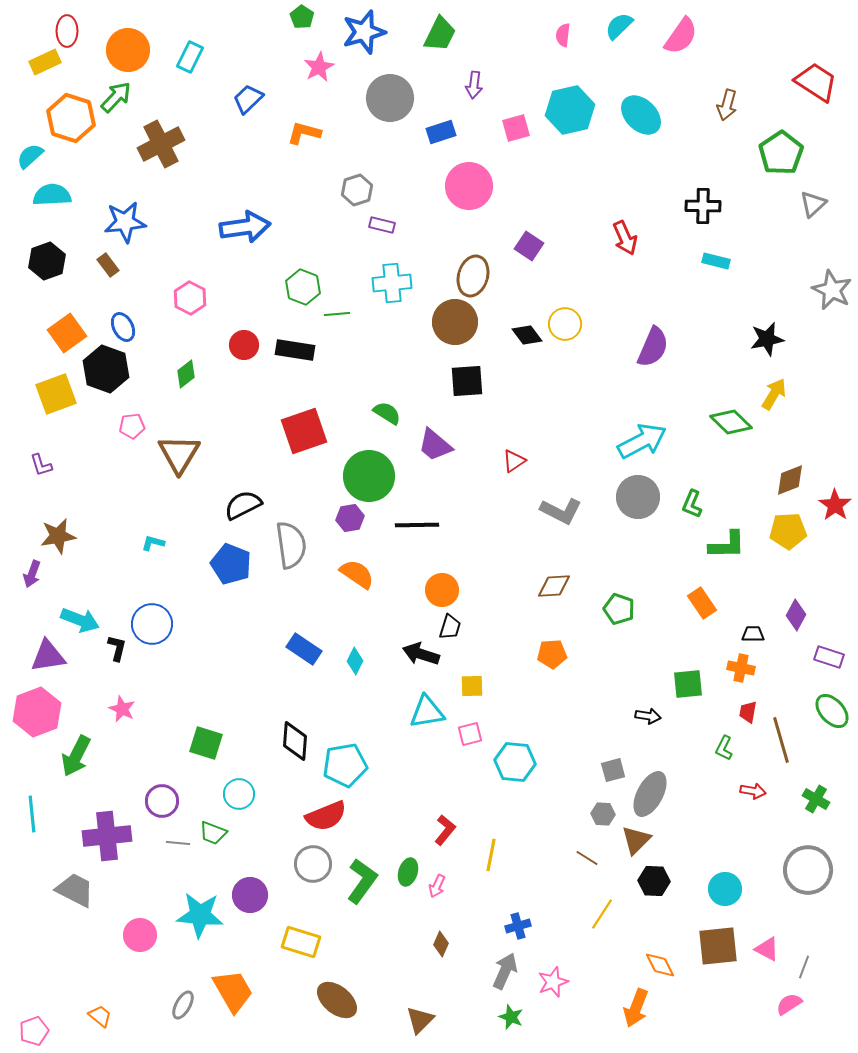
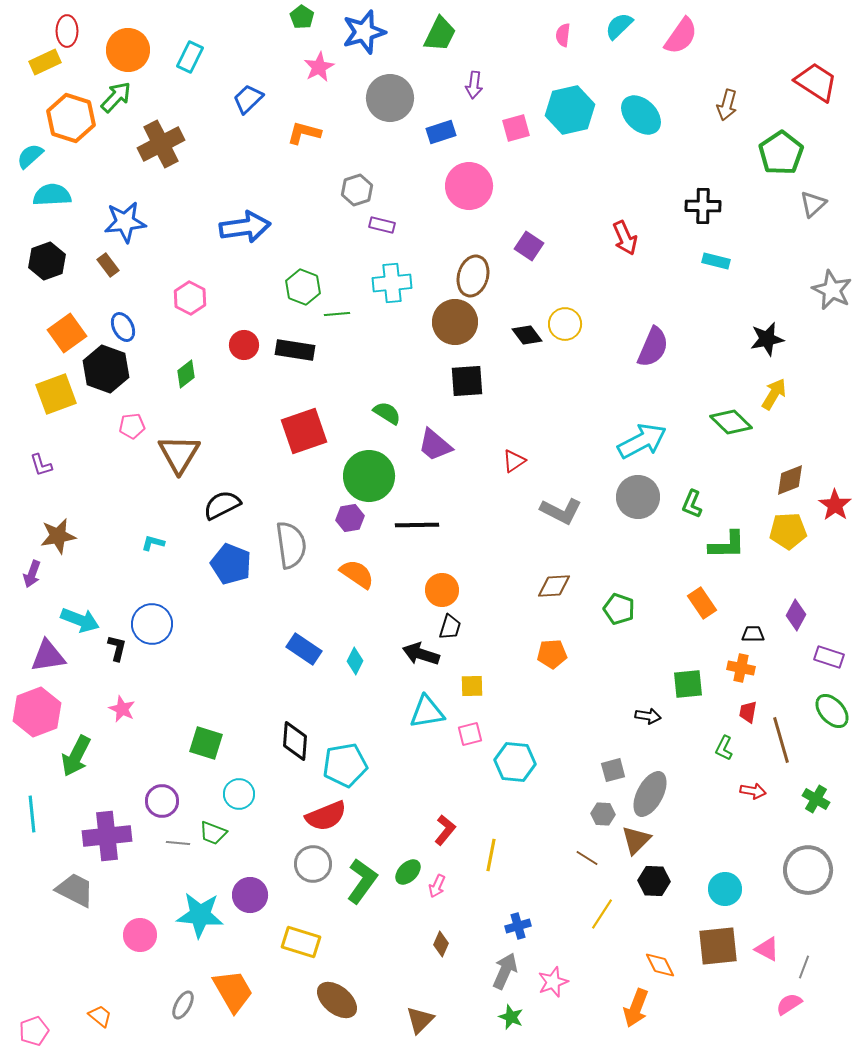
black semicircle at (243, 505): moved 21 px left
green ellipse at (408, 872): rotated 28 degrees clockwise
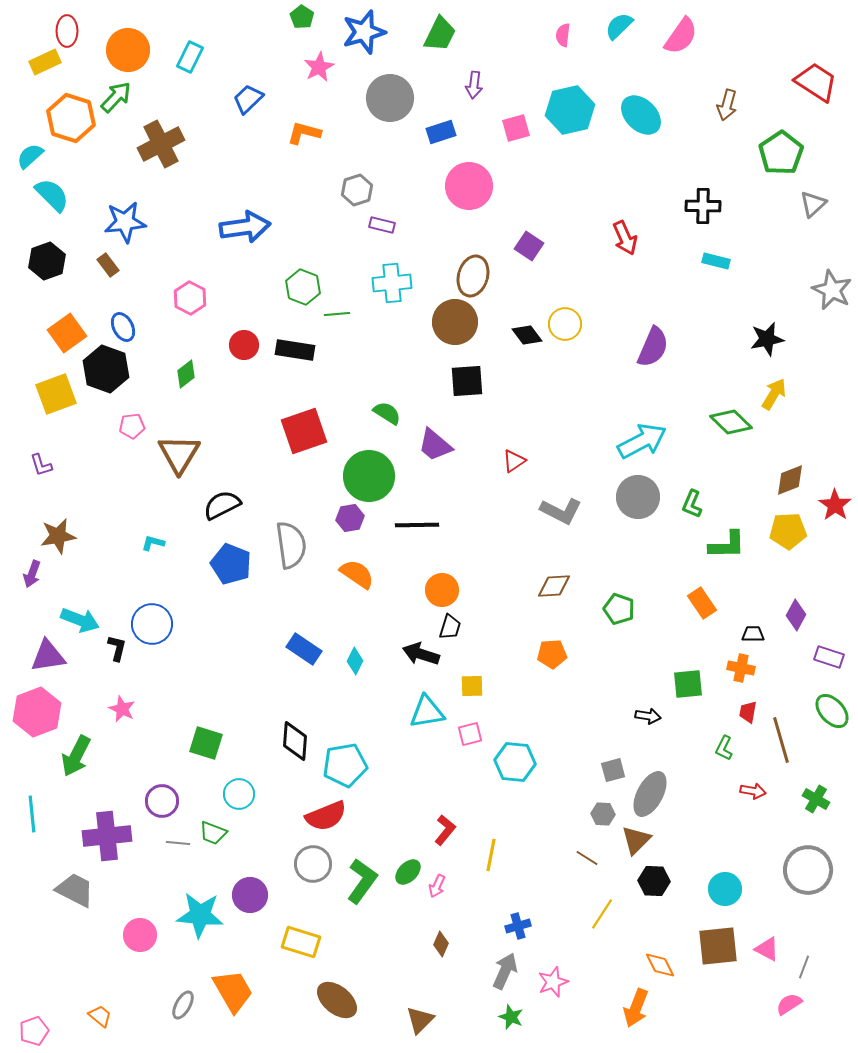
cyan semicircle at (52, 195): rotated 48 degrees clockwise
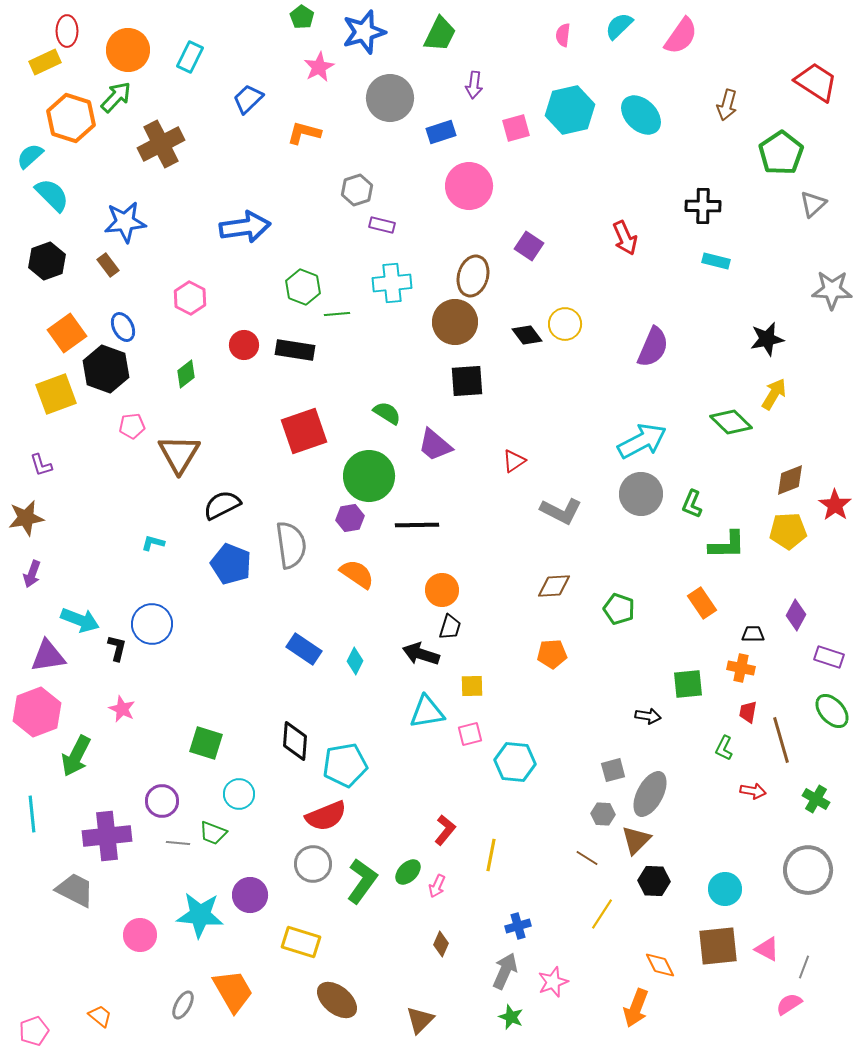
gray star at (832, 290): rotated 24 degrees counterclockwise
gray circle at (638, 497): moved 3 px right, 3 px up
brown star at (58, 536): moved 32 px left, 18 px up
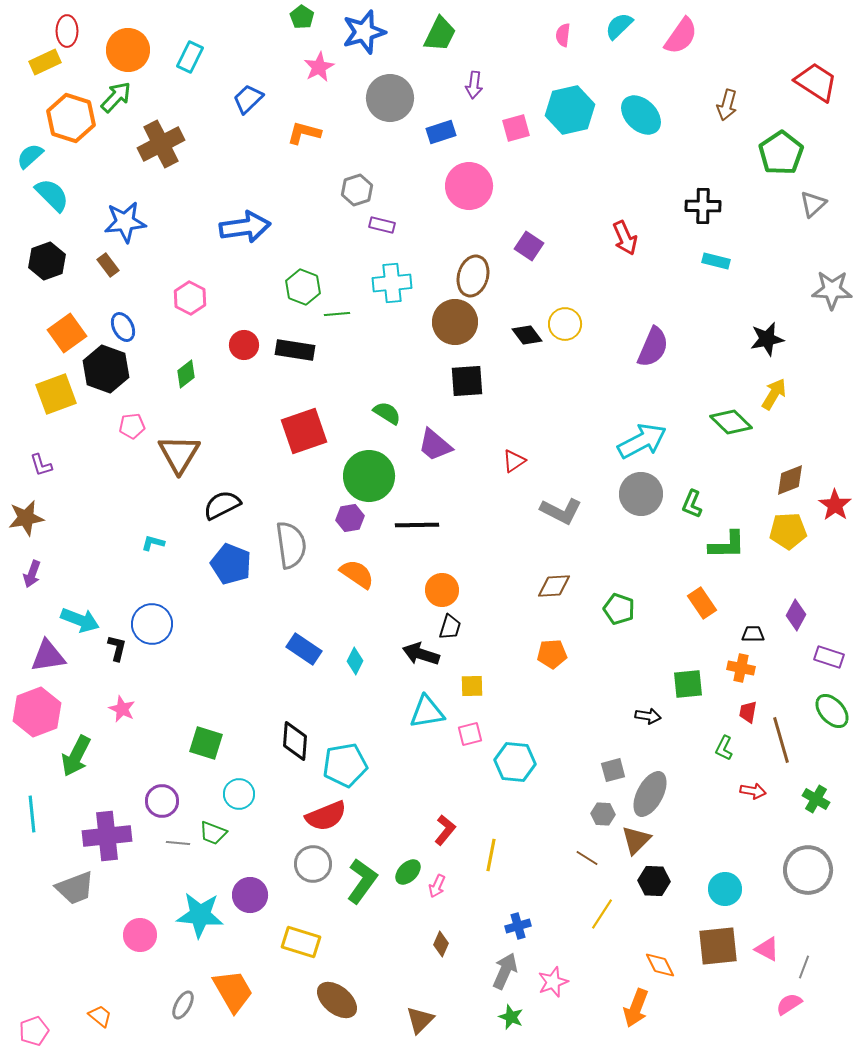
gray trapezoid at (75, 890): moved 2 px up; rotated 132 degrees clockwise
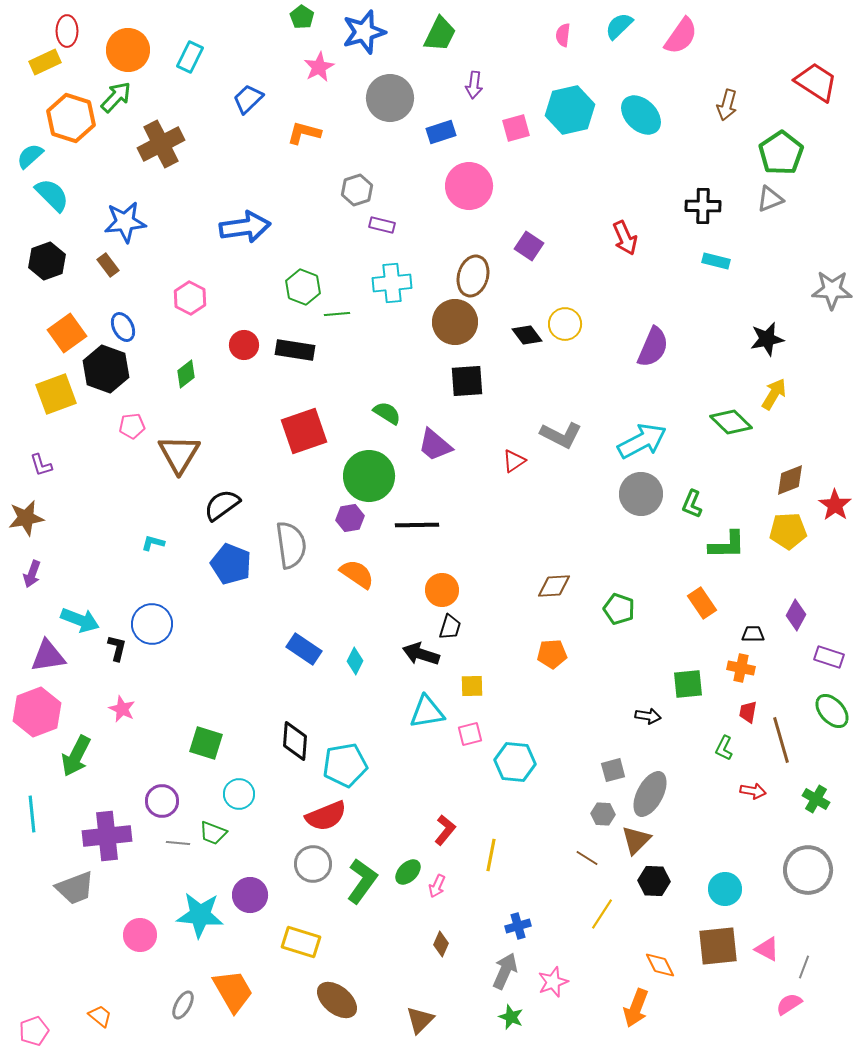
gray triangle at (813, 204): moved 43 px left, 5 px up; rotated 20 degrees clockwise
black semicircle at (222, 505): rotated 9 degrees counterclockwise
gray L-shape at (561, 511): moved 76 px up
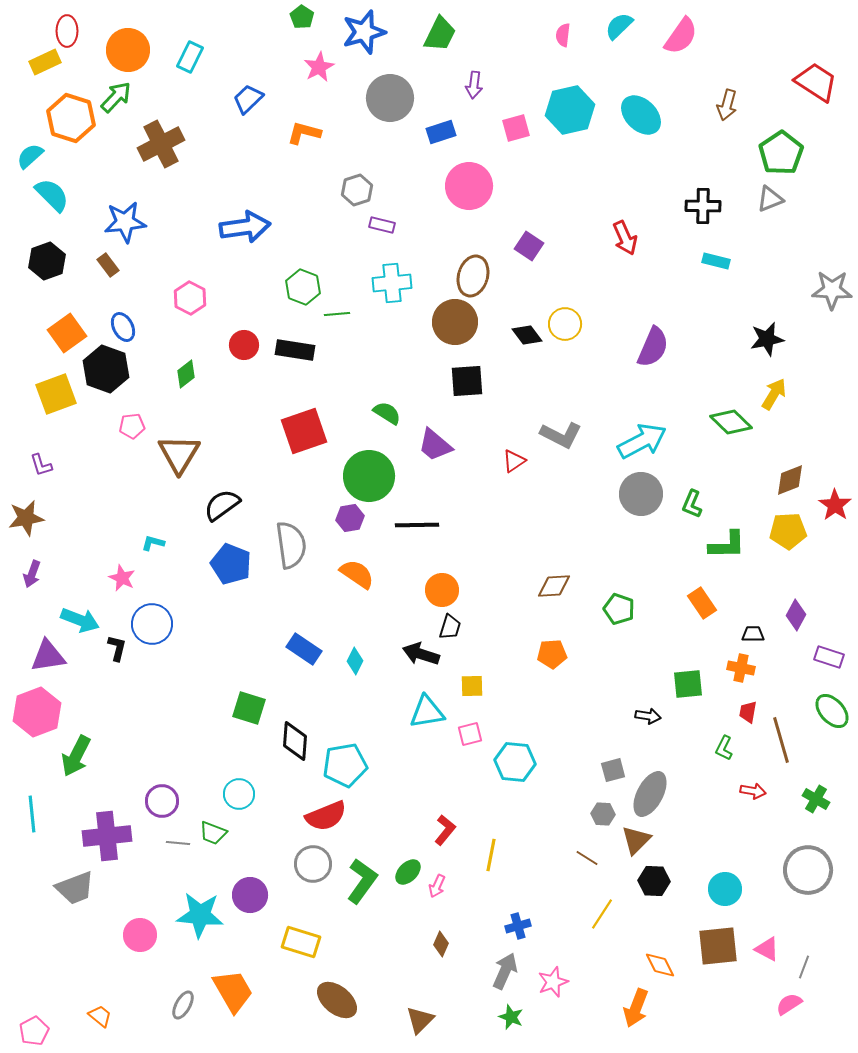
pink star at (122, 709): moved 131 px up
green square at (206, 743): moved 43 px right, 35 px up
pink pentagon at (34, 1031): rotated 8 degrees counterclockwise
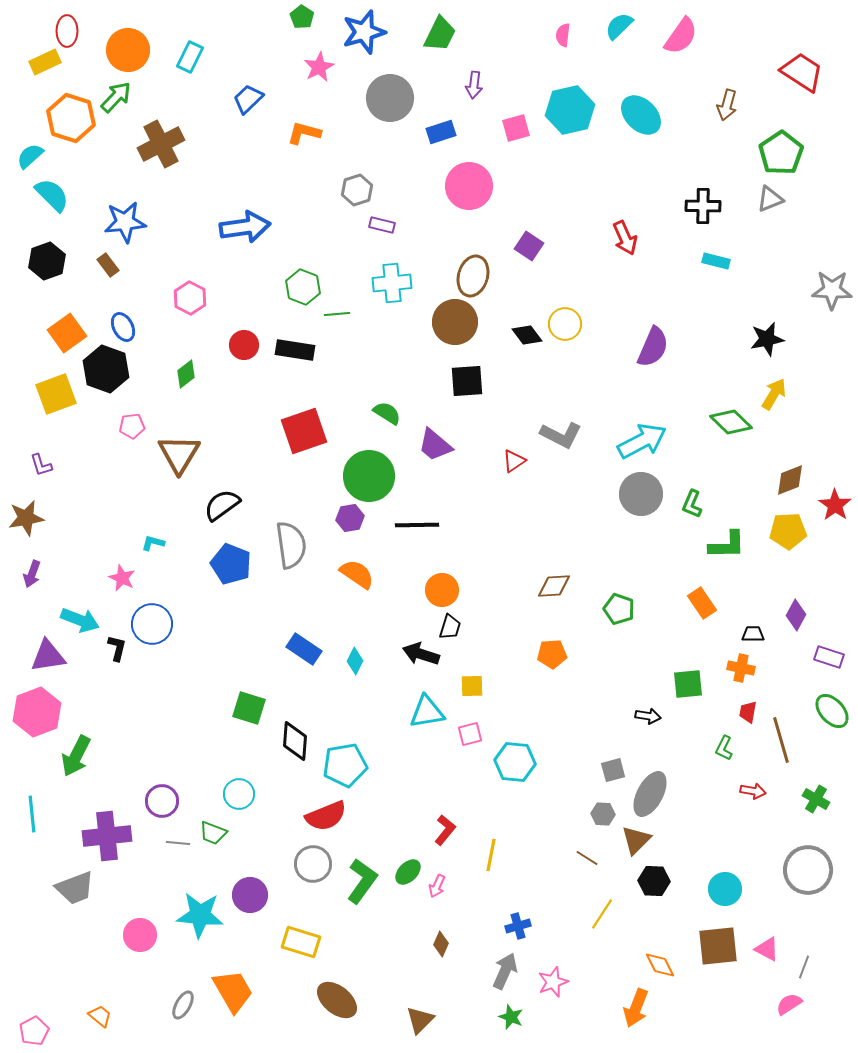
red trapezoid at (816, 82): moved 14 px left, 10 px up
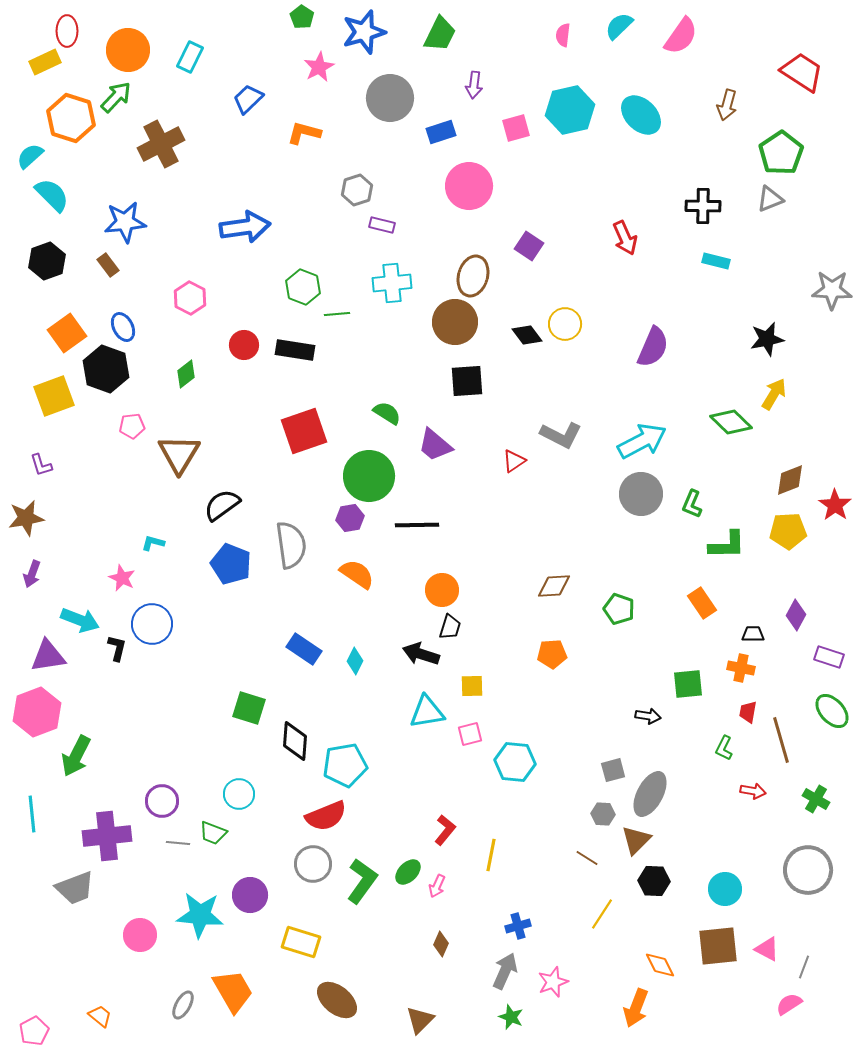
yellow square at (56, 394): moved 2 px left, 2 px down
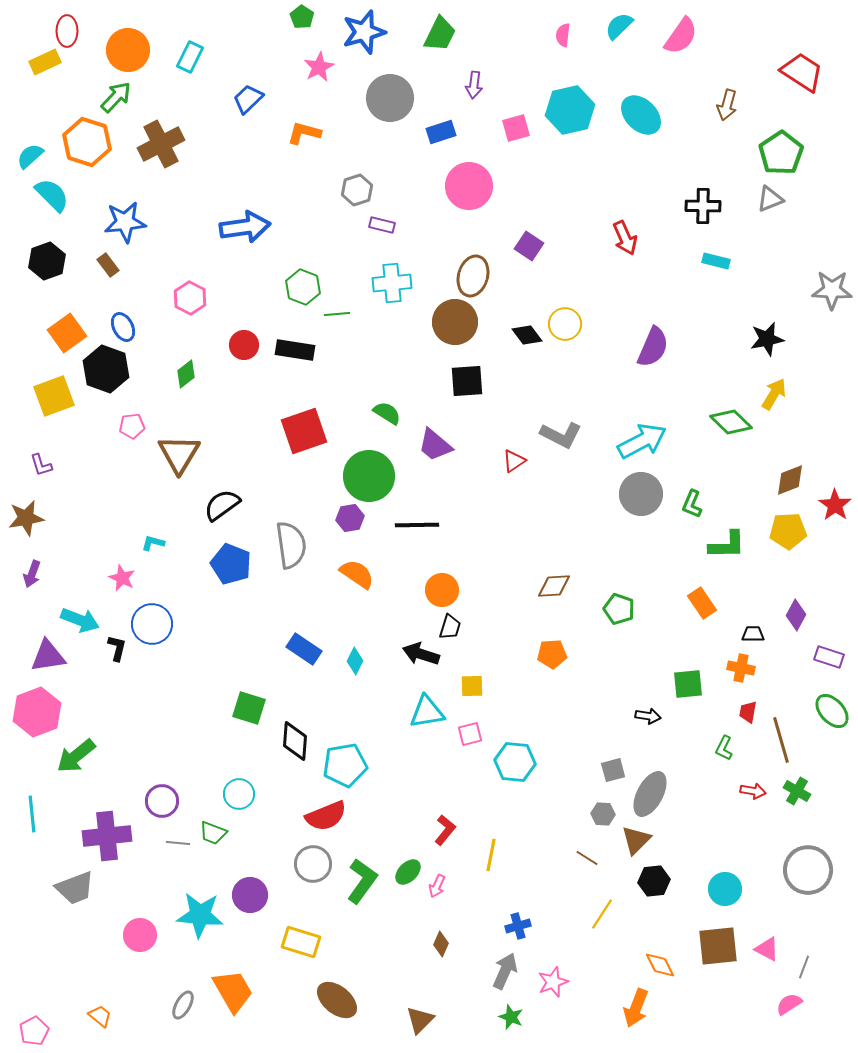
orange hexagon at (71, 118): moved 16 px right, 24 px down
green arrow at (76, 756): rotated 24 degrees clockwise
green cross at (816, 799): moved 19 px left, 8 px up
black hexagon at (654, 881): rotated 8 degrees counterclockwise
